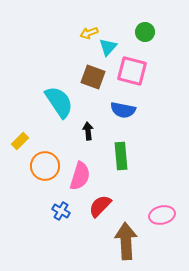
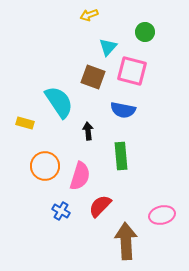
yellow arrow: moved 18 px up
yellow rectangle: moved 5 px right, 18 px up; rotated 60 degrees clockwise
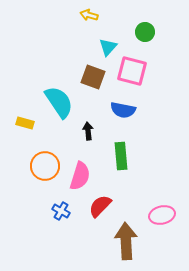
yellow arrow: rotated 36 degrees clockwise
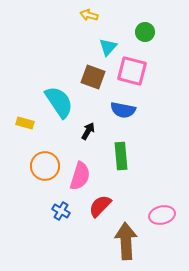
black arrow: rotated 36 degrees clockwise
